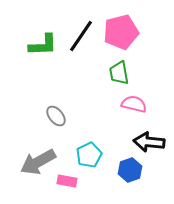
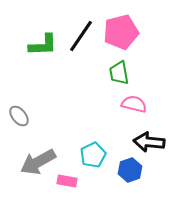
gray ellipse: moved 37 px left
cyan pentagon: moved 4 px right
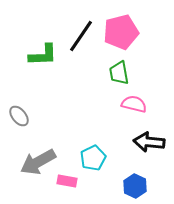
green L-shape: moved 10 px down
cyan pentagon: moved 3 px down
blue hexagon: moved 5 px right, 16 px down; rotated 15 degrees counterclockwise
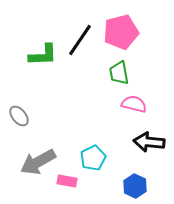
black line: moved 1 px left, 4 px down
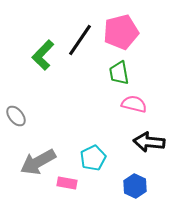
green L-shape: rotated 136 degrees clockwise
gray ellipse: moved 3 px left
pink rectangle: moved 2 px down
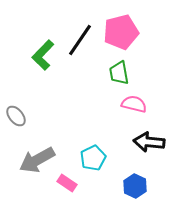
gray arrow: moved 1 px left, 2 px up
pink rectangle: rotated 24 degrees clockwise
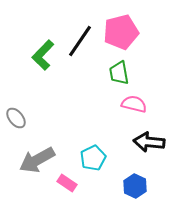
black line: moved 1 px down
gray ellipse: moved 2 px down
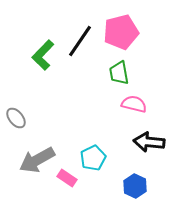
pink rectangle: moved 5 px up
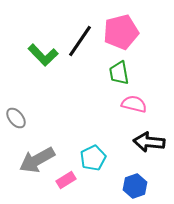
green L-shape: rotated 88 degrees counterclockwise
pink rectangle: moved 1 px left, 2 px down; rotated 66 degrees counterclockwise
blue hexagon: rotated 15 degrees clockwise
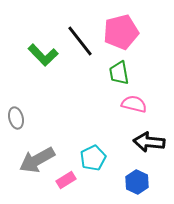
black line: rotated 72 degrees counterclockwise
gray ellipse: rotated 25 degrees clockwise
blue hexagon: moved 2 px right, 4 px up; rotated 15 degrees counterclockwise
